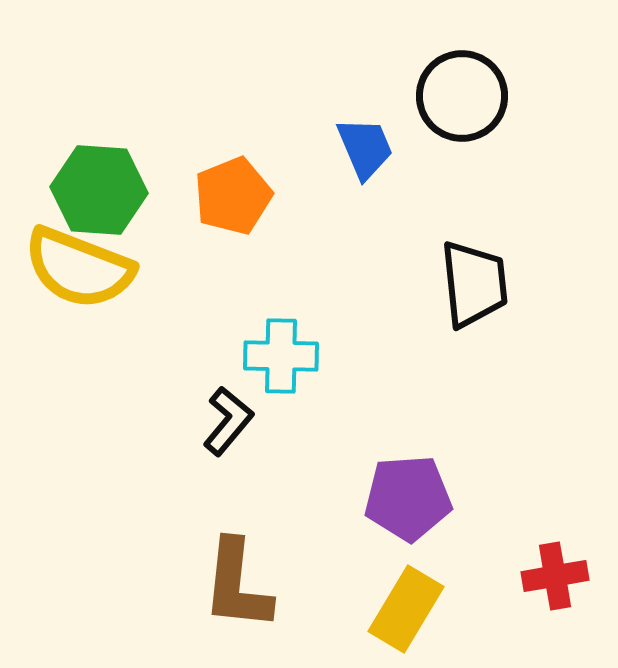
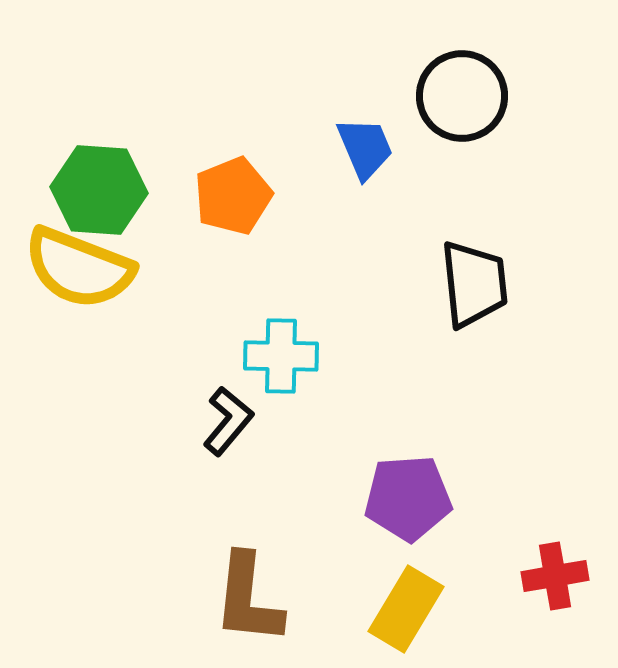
brown L-shape: moved 11 px right, 14 px down
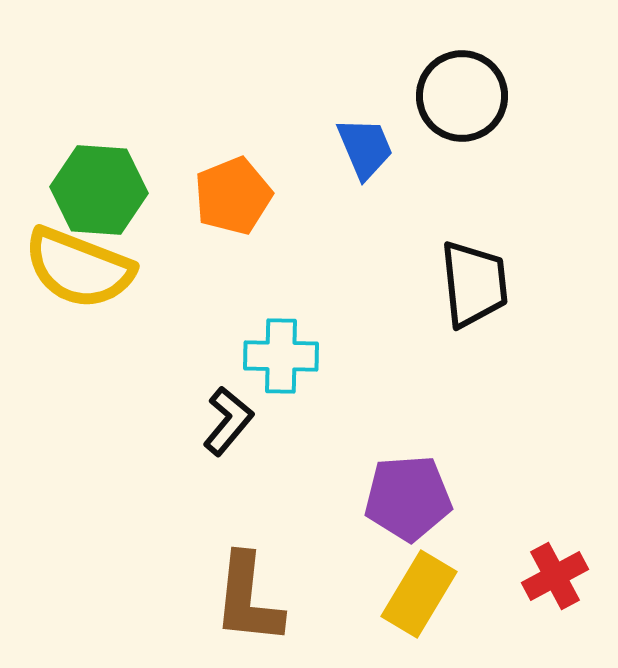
red cross: rotated 18 degrees counterclockwise
yellow rectangle: moved 13 px right, 15 px up
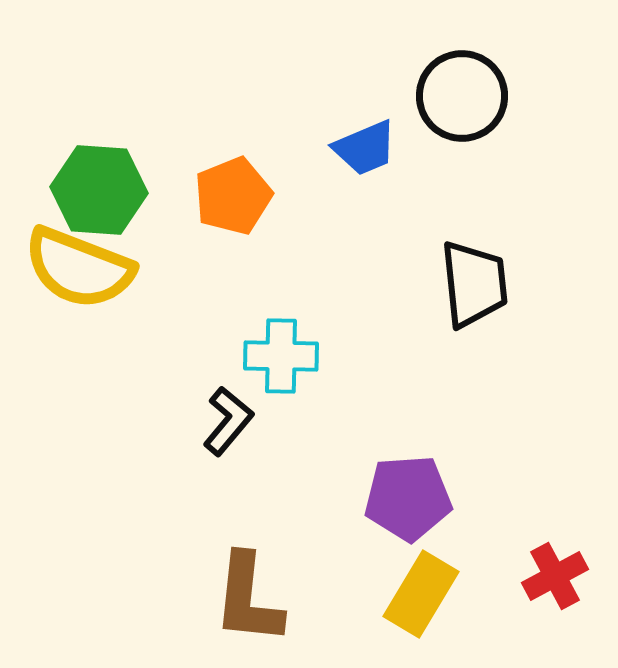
blue trapezoid: rotated 90 degrees clockwise
yellow rectangle: moved 2 px right
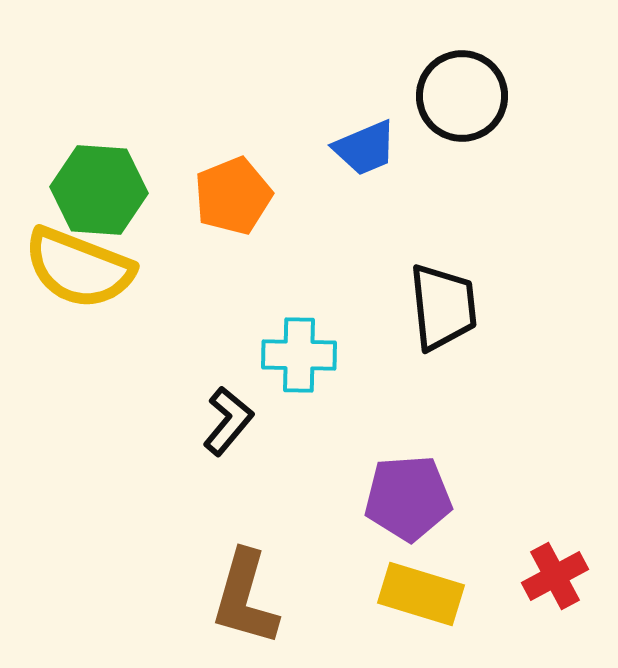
black trapezoid: moved 31 px left, 23 px down
cyan cross: moved 18 px right, 1 px up
yellow rectangle: rotated 76 degrees clockwise
brown L-shape: moved 3 px left, 1 px up; rotated 10 degrees clockwise
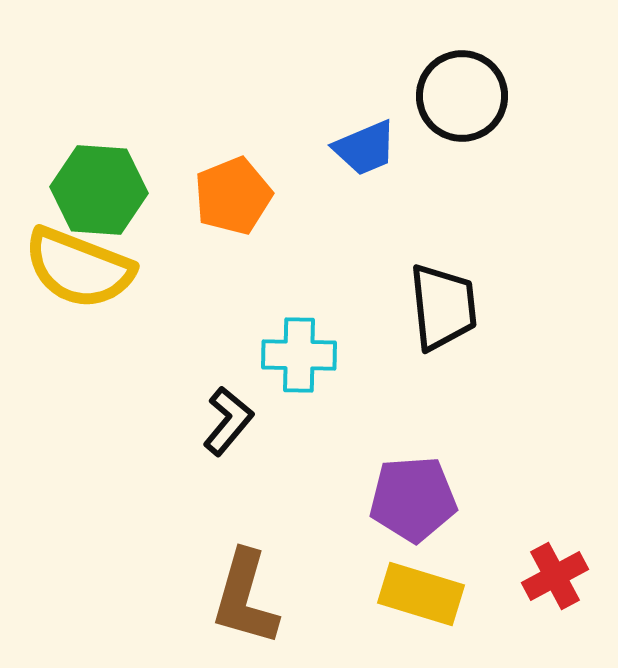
purple pentagon: moved 5 px right, 1 px down
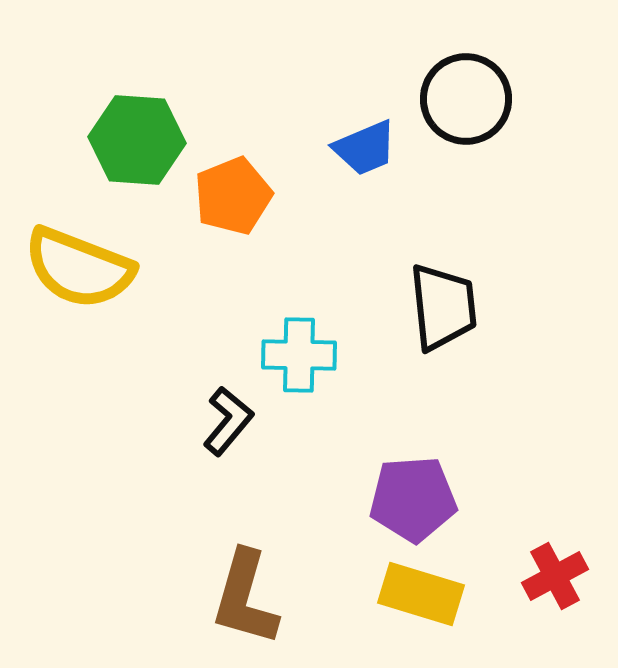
black circle: moved 4 px right, 3 px down
green hexagon: moved 38 px right, 50 px up
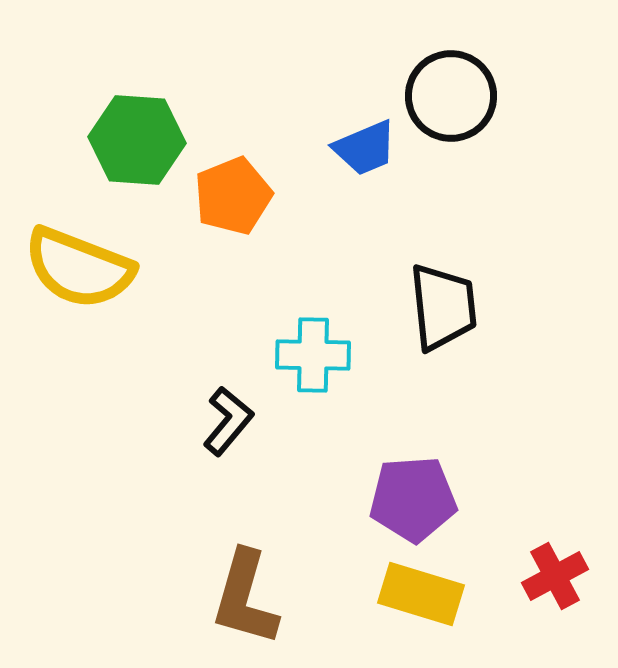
black circle: moved 15 px left, 3 px up
cyan cross: moved 14 px right
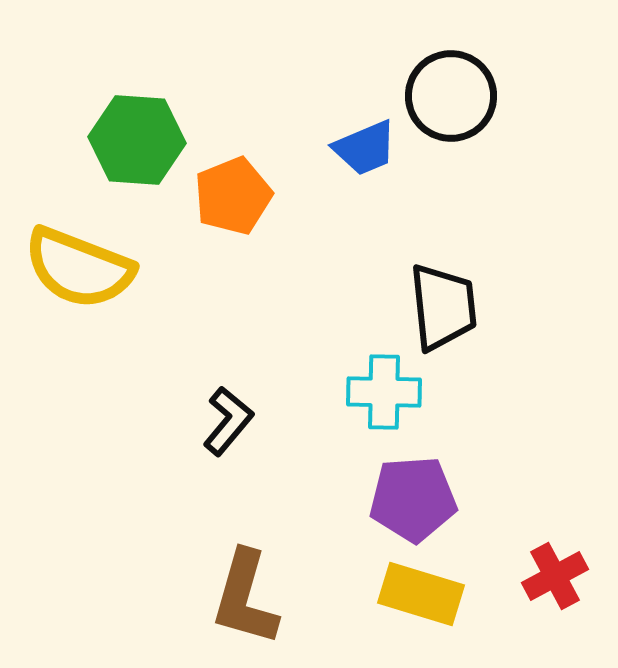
cyan cross: moved 71 px right, 37 px down
